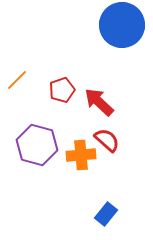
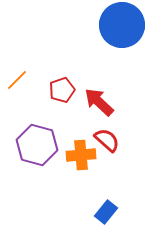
blue rectangle: moved 2 px up
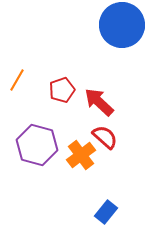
orange line: rotated 15 degrees counterclockwise
red semicircle: moved 2 px left, 3 px up
orange cross: rotated 32 degrees counterclockwise
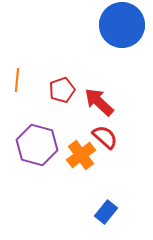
orange line: rotated 25 degrees counterclockwise
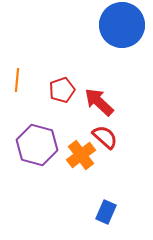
blue rectangle: rotated 15 degrees counterclockwise
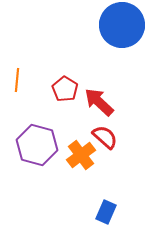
red pentagon: moved 3 px right, 1 px up; rotated 20 degrees counterclockwise
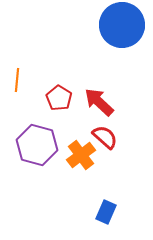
red pentagon: moved 6 px left, 9 px down
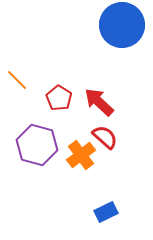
orange line: rotated 50 degrees counterclockwise
blue rectangle: rotated 40 degrees clockwise
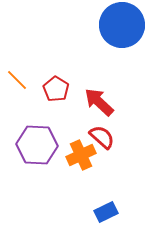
red pentagon: moved 3 px left, 9 px up
red semicircle: moved 3 px left
purple hexagon: rotated 12 degrees counterclockwise
orange cross: rotated 12 degrees clockwise
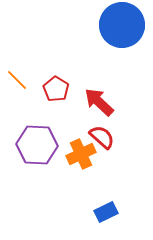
orange cross: moved 1 px up
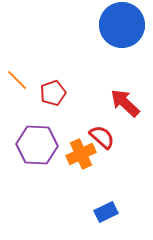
red pentagon: moved 3 px left, 4 px down; rotated 20 degrees clockwise
red arrow: moved 26 px right, 1 px down
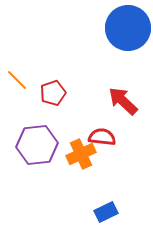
blue circle: moved 6 px right, 3 px down
red arrow: moved 2 px left, 2 px up
red semicircle: rotated 36 degrees counterclockwise
purple hexagon: rotated 9 degrees counterclockwise
